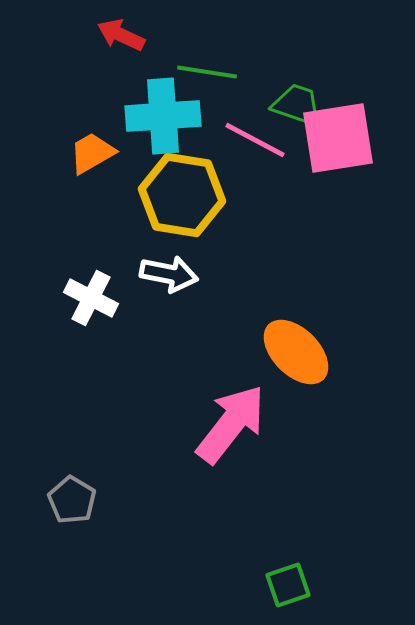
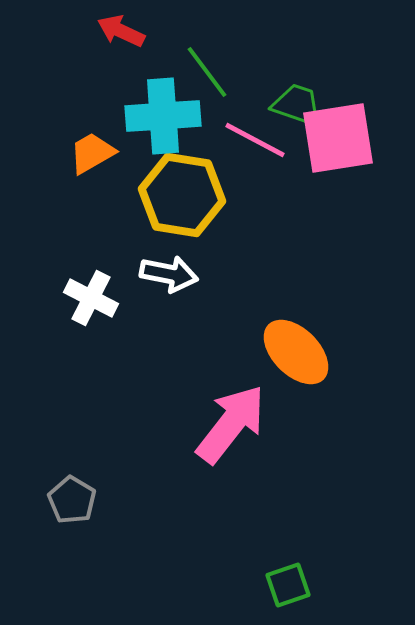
red arrow: moved 4 px up
green line: rotated 44 degrees clockwise
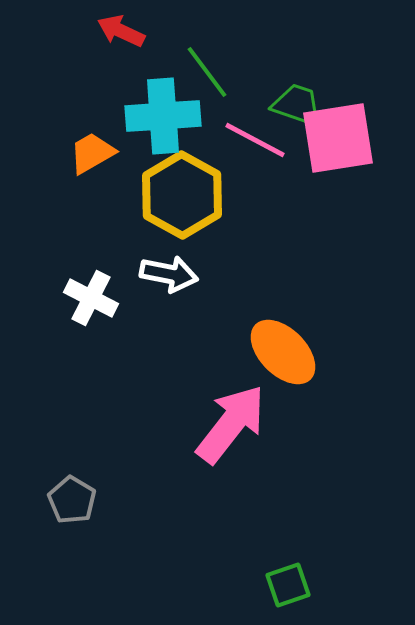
yellow hexagon: rotated 20 degrees clockwise
orange ellipse: moved 13 px left
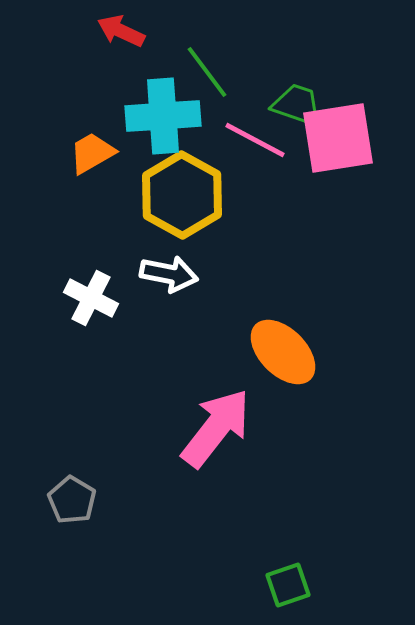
pink arrow: moved 15 px left, 4 px down
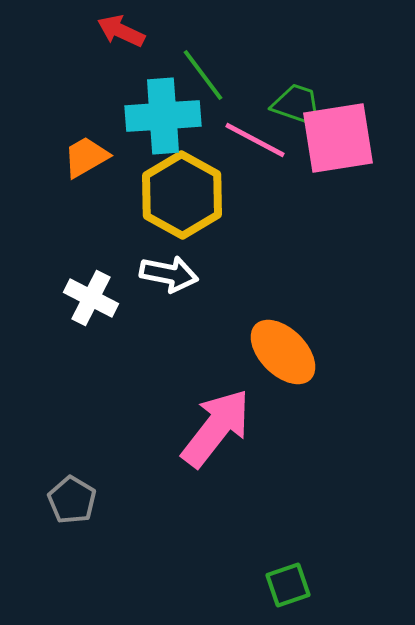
green line: moved 4 px left, 3 px down
orange trapezoid: moved 6 px left, 4 px down
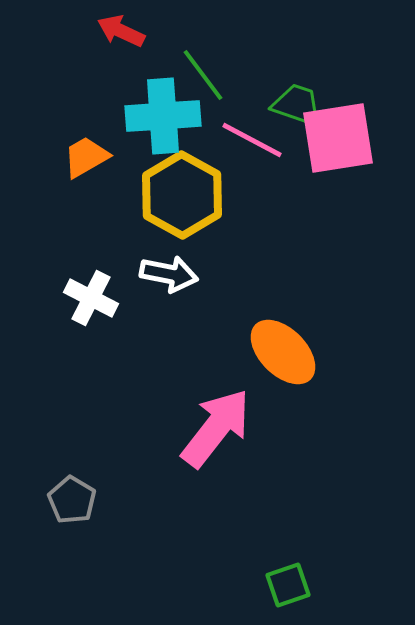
pink line: moved 3 px left
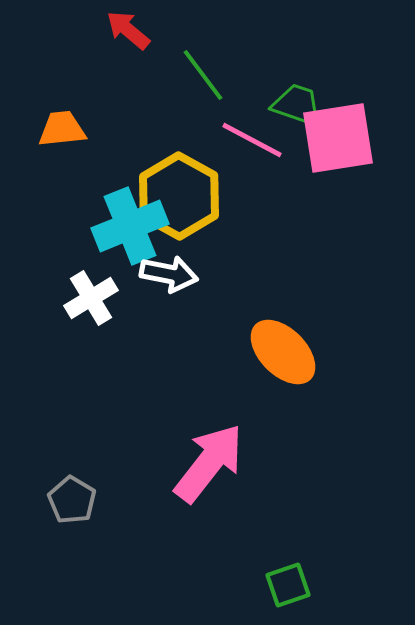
red arrow: moved 7 px right, 1 px up; rotated 15 degrees clockwise
cyan cross: moved 33 px left, 110 px down; rotated 18 degrees counterclockwise
orange trapezoid: moved 24 px left, 28 px up; rotated 24 degrees clockwise
yellow hexagon: moved 3 px left, 1 px down
white cross: rotated 32 degrees clockwise
pink arrow: moved 7 px left, 35 px down
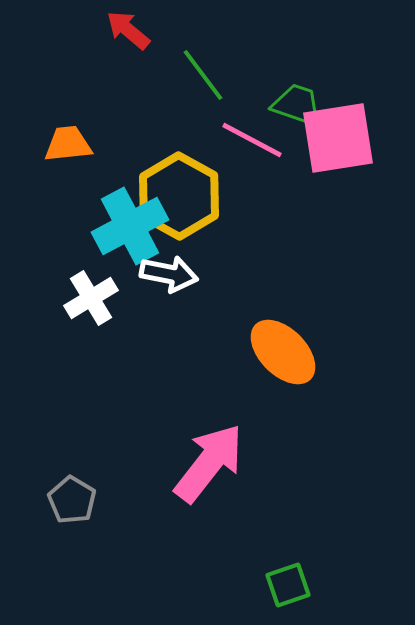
orange trapezoid: moved 6 px right, 15 px down
cyan cross: rotated 6 degrees counterclockwise
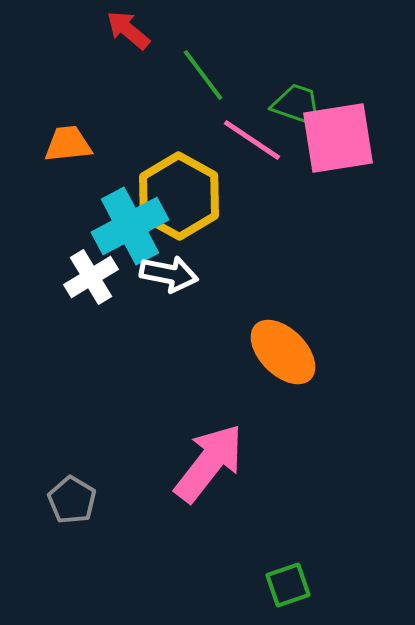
pink line: rotated 6 degrees clockwise
white cross: moved 21 px up
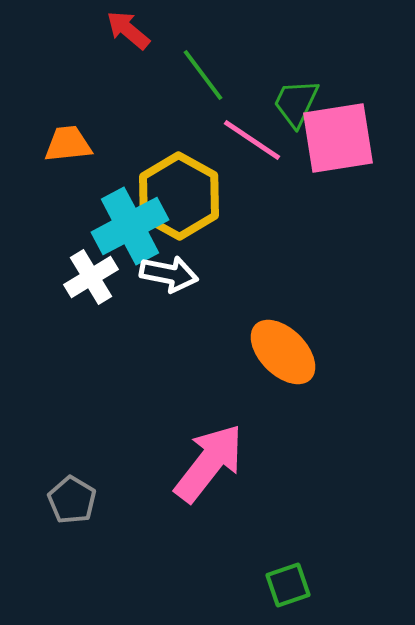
green trapezoid: moved 1 px left, 2 px up; rotated 84 degrees counterclockwise
